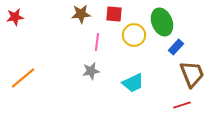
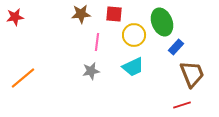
cyan trapezoid: moved 16 px up
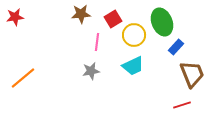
red square: moved 1 px left, 5 px down; rotated 36 degrees counterclockwise
cyan trapezoid: moved 1 px up
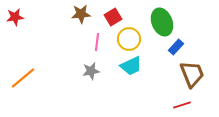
red square: moved 2 px up
yellow circle: moved 5 px left, 4 px down
cyan trapezoid: moved 2 px left
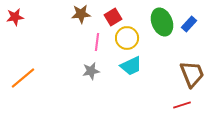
yellow circle: moved 2 px left, 1 px up
blue rectangle: moved 13 px right, 23 px up
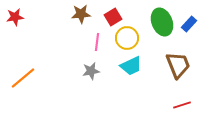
brown trapezoid: moved 14 px left, 9 px up
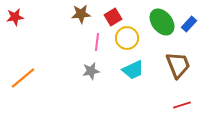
green ellipse: rotated 16 degrees counterclockwise
cyan trapezoid: moved 2 px right, 4 px down
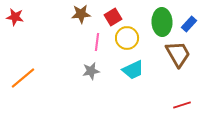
red star: rotated 18 degrees clockwise
green ellipse: rotated 36 degrees clockwise
brown trapezoid: moved 11 px up; rotated 8 degrees counterclockwise
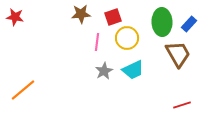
red square: rotated 12 degrees clockwise
gray star: moved 13 px right; rotated 18 degrees counterclockwise
orange line: moved 12 px down
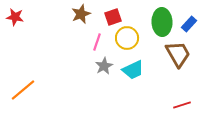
brown star: rotated 18 degrees counterclockwise
pink line: rotated 12 degrees clockwise
gray star: moved 5 px up
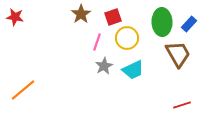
brown star: rotated 12 degrees counterclockwise
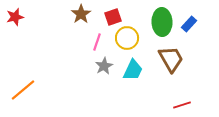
red star: rotated 24 degrees counterclockwise
brown trapezoid: moved 7 px left, 5 px down
cyan trapezoid: rotated 40 degrees counterclockwise
